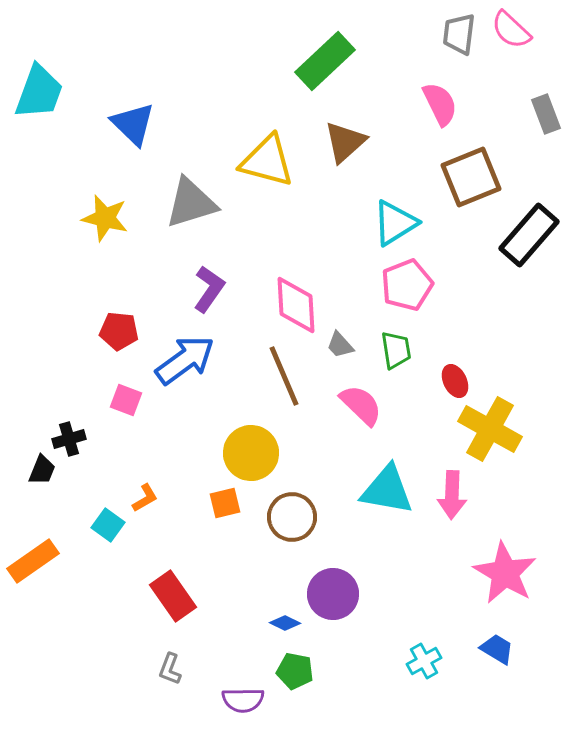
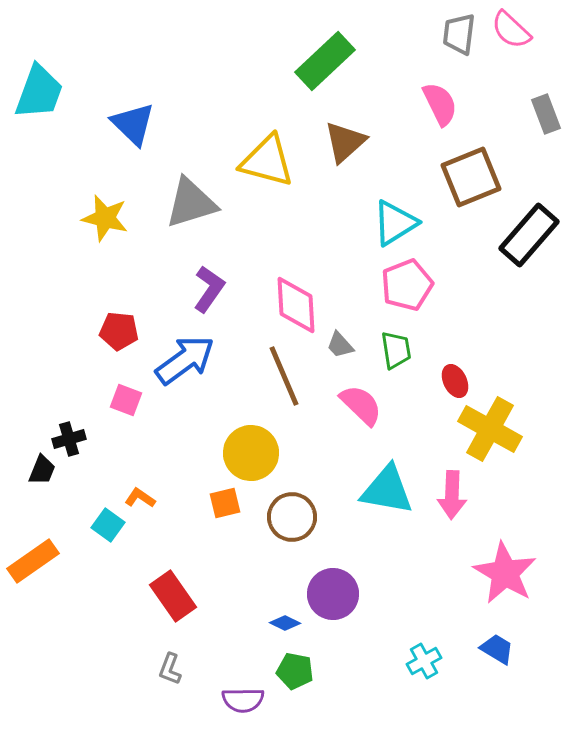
orange L-shape at (145, 498): moved 5 px left; rotated 116 degrees counterclockwise
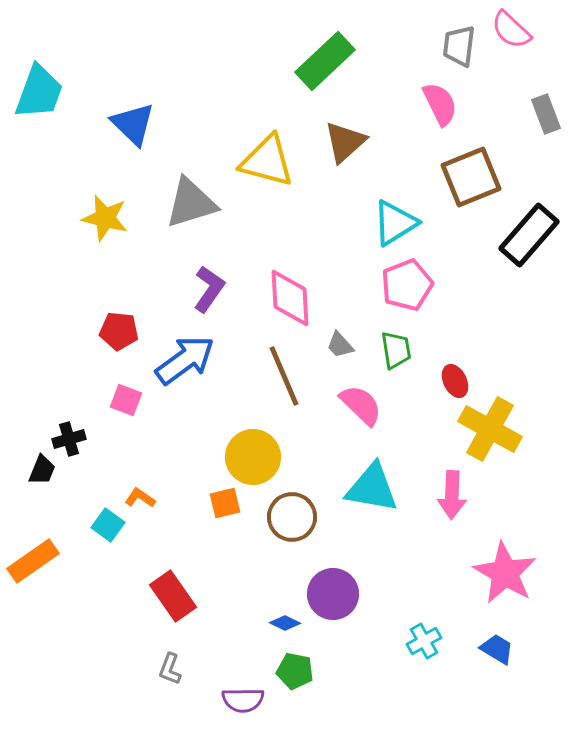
gray trapezoid at (459, 34): moved 12 px down
pink diamond at (296, 305): moved 6 px left, 7 px up
yellow circle at (251, 453): moved 2 px right, 4 px down
cyan triangle at (387, 490): moved 15 px left, 2 px up
cyan cross at (424, 661): moved 20 px up
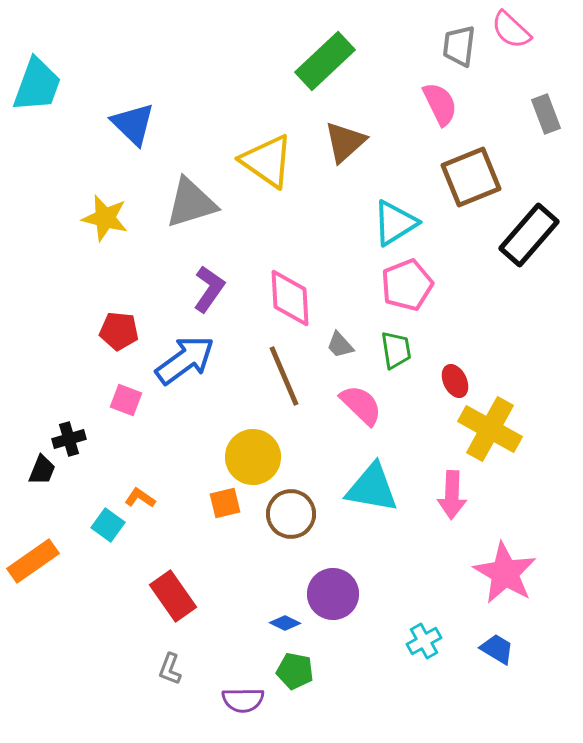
cyan trapezoid at (39, 92): moved 2 px left, 7 px up
yellow triangle at (267, 161): rotated 20 degrees clockwise
brown circle at (292, 517): moved 1 px left, 3 px up
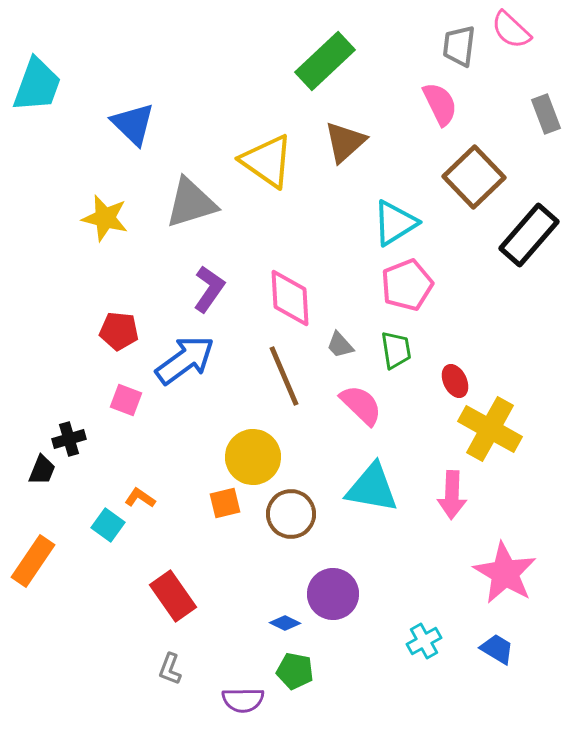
brown square at (471, 177): moved 3 px right; rotated 22 degrees counterclockwise
orange rectangle at (33, 561): rotated 21 degrees counterclockwise
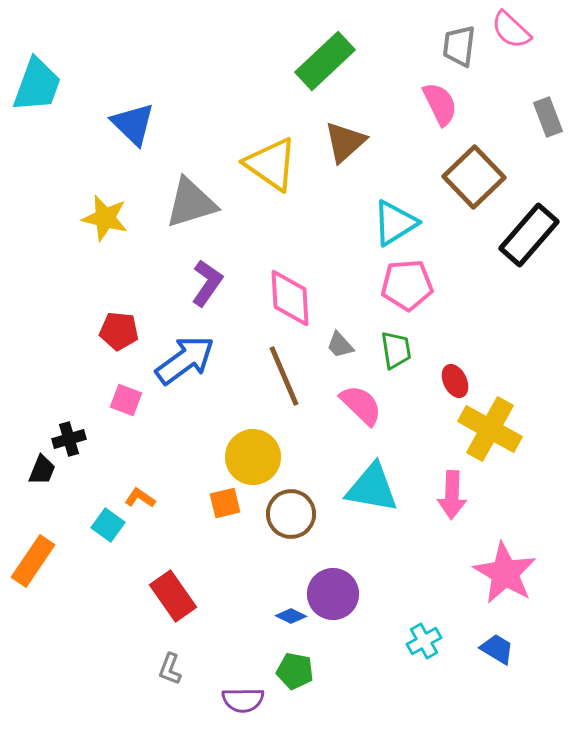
gray rectangle at (546, 114): moved 2 px right, 3 px down
yellow triangle at (267, 161): moved 4 px right, 3 px down
pink pentagon at (407, 285): rotated 18 degrees clockwise
purple L-shape at (209, 289): moved 2 px left, 6 px up
blue diamond at (285, 623): moved 6 px right, 7 px up
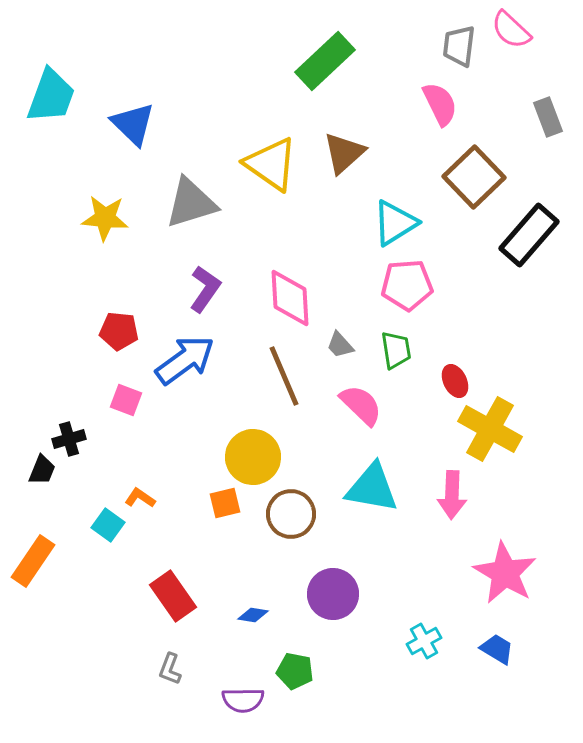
cyan trapezoid at (37, 85): moved 14 px right, 11 px down
brown triangle at (345, 142): moved 1 px left, 11 px down
yellow star at (105, 218): rotated 9 degrees counterclockwise
purple L-shape at (207, 283): moved 2 px left, 6 px down
blue diamond at (291, 616): moved 38 px left, 1 px up; rotated 16 degrees counterclockwise
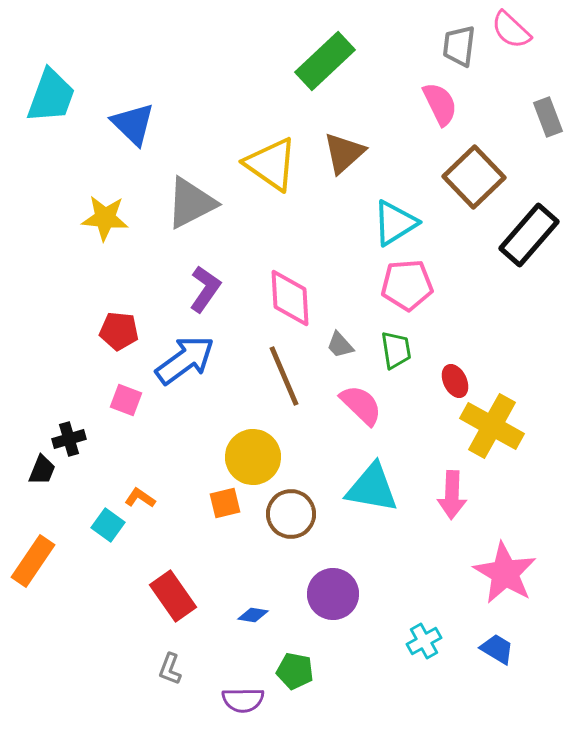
gray triangle at (191, 203): rotated 10 degrees counterclockwise
yellow cross at (490, 429): moved 2 px right, 3 px up
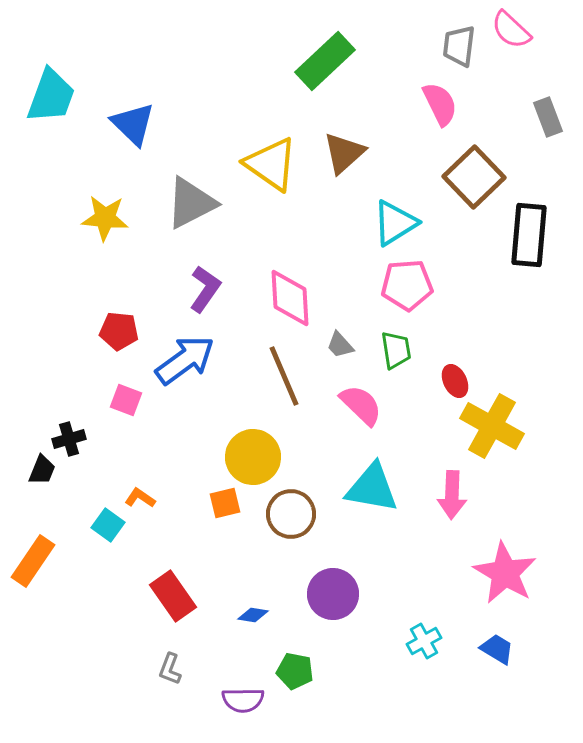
black rectangle at (529, 235): rotated 36 degrees counterclockwise
